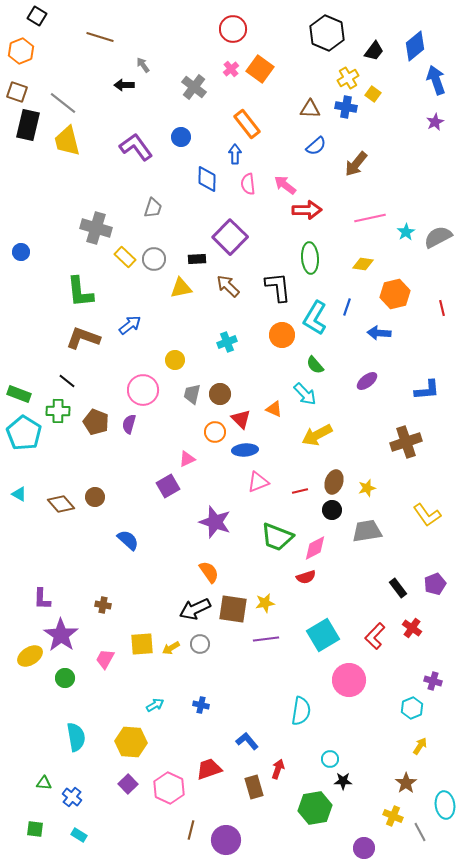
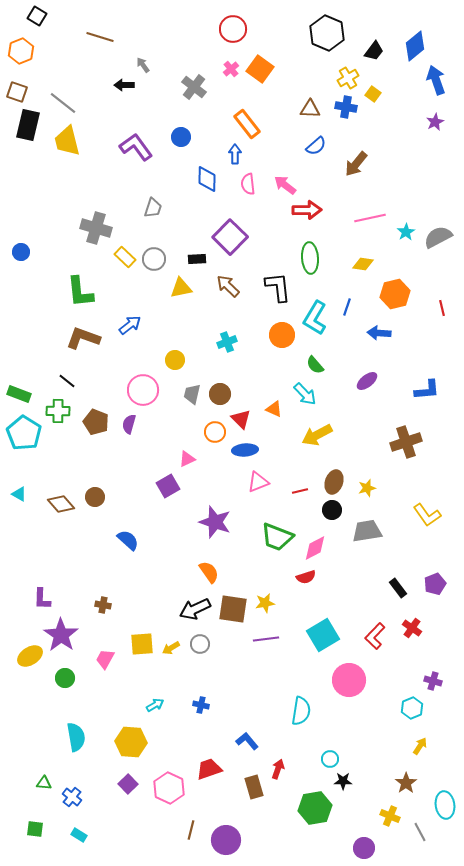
yellow cross at (393, 816): moved 3 px left
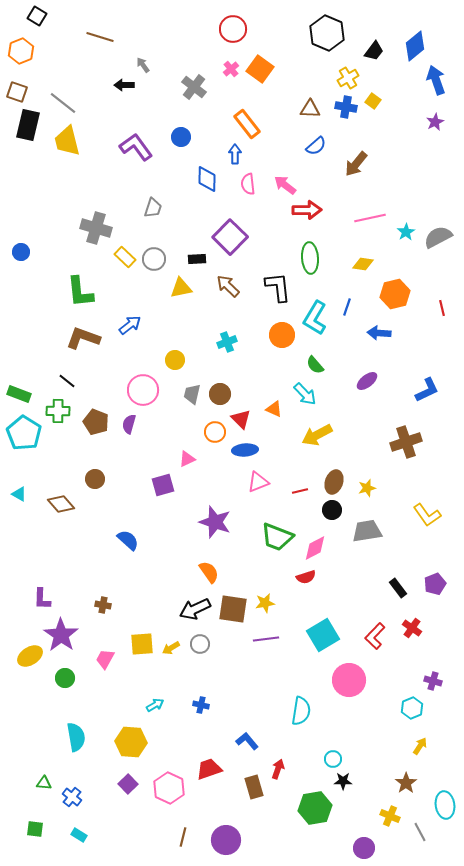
yellow square at (373, 94): moved 7 px down
blue L-shape at (427, 390): rotated 20 degrees counterclockwise
purple square at (168, 486): moved 5 px left, 1 px up; rotated 15 degrees clockwise
brown circle at (95, 497): moved 18 px up
cyan circle at (330, 759): moved 3 px right
brown line at (191, 830): moved 8 px left, 7 px down
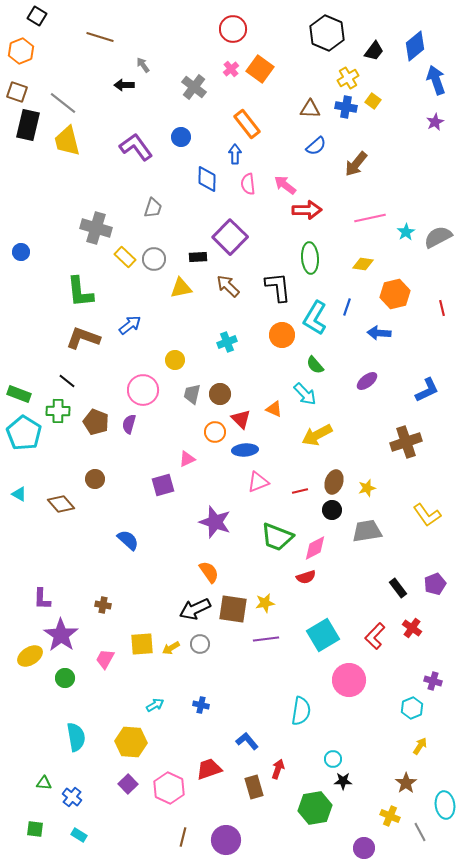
black rectangle at (197, 259): moved 1 px right, 2 px up
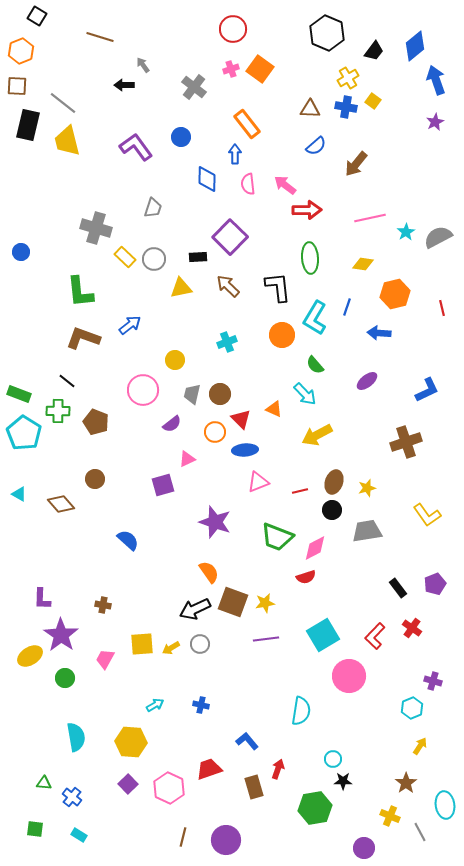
pink cross at (231, 69): rotated 21 degrees clockwise
brown square at (17, 92): moved 6 px up; rotated 15 degrees counterclockwise
purple semicircle at (129, 424): moved 43 px right; rotated 144 degrees counterclockwise
brown square at (233, 609): moved 7 px up; rotated 12 degrees clockwise
pink circle at (349, 680): moved 4 px up
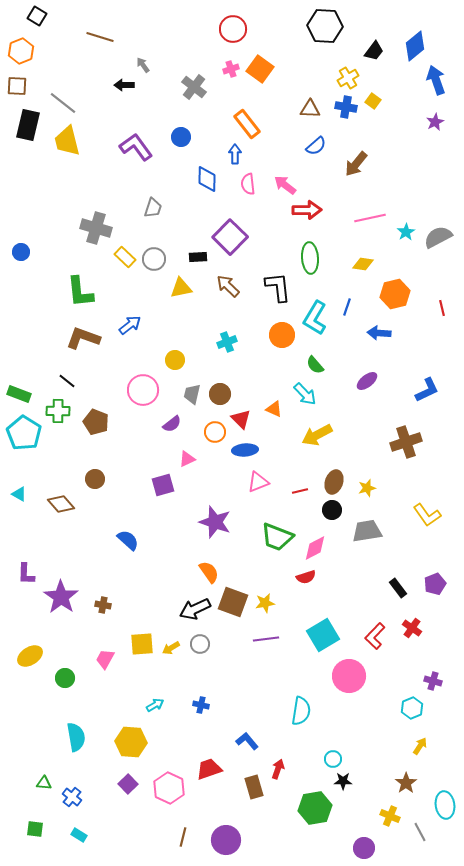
black hexagon at (327, 33): moved 2 px left, 7 px up; rotated 20 degrees counterclockwise
purple L-shape at (42, 599): moved 16 px left, 25 px up
purple star at (61, 635): moved 38 px up
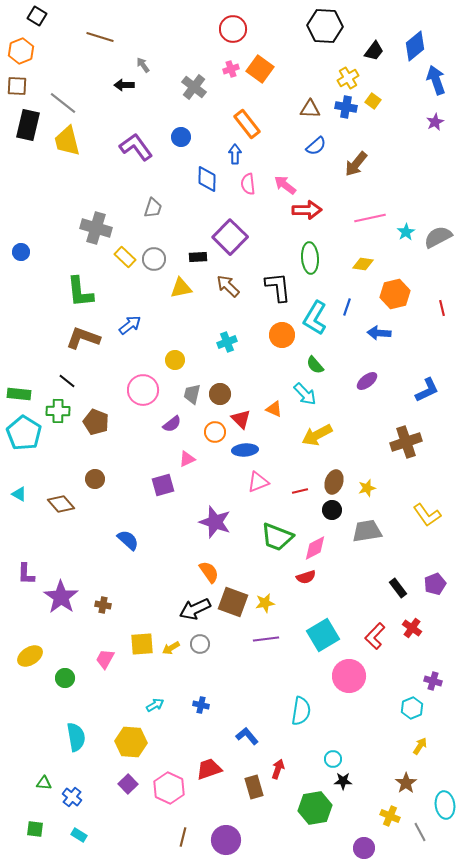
green rectangle at (19, 394): rotated 15 degrees counterclockwise
blue L-shape at (247, 741): moved 5 px up
